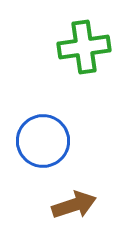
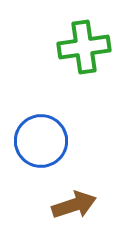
blue circle: moved 2 px left
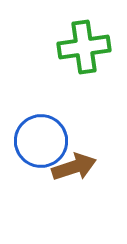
brown arrow: moved 38 px up
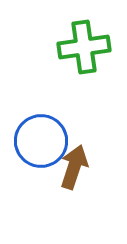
brown arrow: rotated 54 degrees counterclockwise
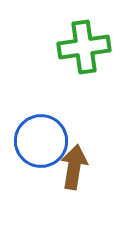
brown arrow: rotated 9 degrees counterclockwise
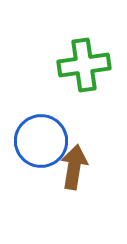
green cross: moved 18 px down
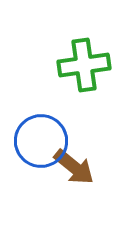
brown arrow: rotated 120 degrees clockwise
